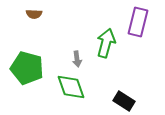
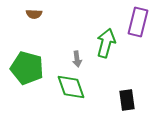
black rectangle: moved 3 px right, 1 px up; rotated 50 degrees clockwise
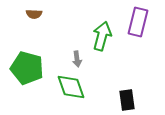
green arrow: moved 4 px left, 7 px up
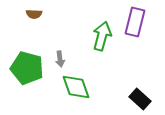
purple rectangle: moved 3 px left
gray arrow: moved 17 px left
green diamond: moved 5 px right
black rectangle: moved 13 px right, 1 px up; rotated 40 degrees counterclockwise
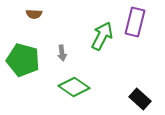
green arrow: rotated 12 degrees clockwise
gray arrow: moved 2 px right, 6 px up
green pentagon: moved 4 px left, 8 px up
green diamond: moved 2 px left; rotated 36 degrees counterclockwise
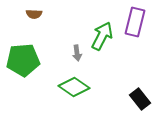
gray arrow: moved 15 px right
green pentagon: rotated 20 degrees counterclockwise
black rectangle: rotated 10 degrees clockwise
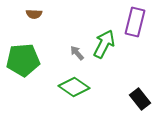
green arrow: moved 2 px right, 8 px down
gray arrow: rotated 147 degrees clockwise
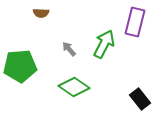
brown semicircle: moved 7 px right, 1 px up
gray arrow: moved 8 px left, 4 px up
green pentagon: moved 3 px left, 6 px down
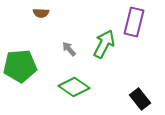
purple rectangle: moved 1 px left
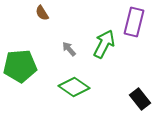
brown semicircle: moved 1 px right; rotated 56 degrees clockwise
